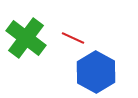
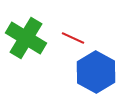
green cross: rotated 6 degrees counterclockwise
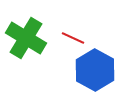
blue hexagon: moved 1 px left, 2 px up
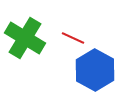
green cross: moved 1 px left
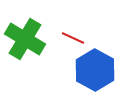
green cross: moved 1 px down
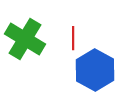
red line: rotated 65 degrees clockwise
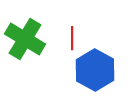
red line: moved 1 px left
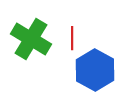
green cross: moved 6 px right
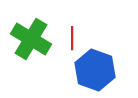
blue hexagon: rotated 9 degrees counterclockwise
